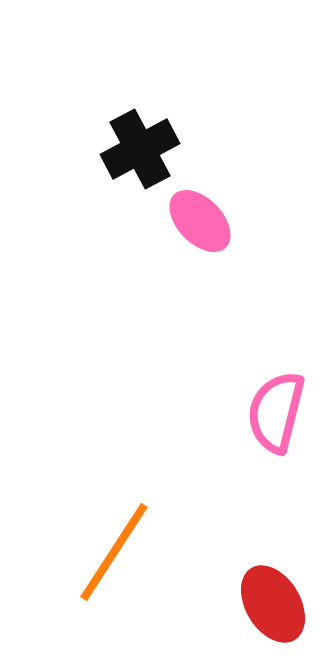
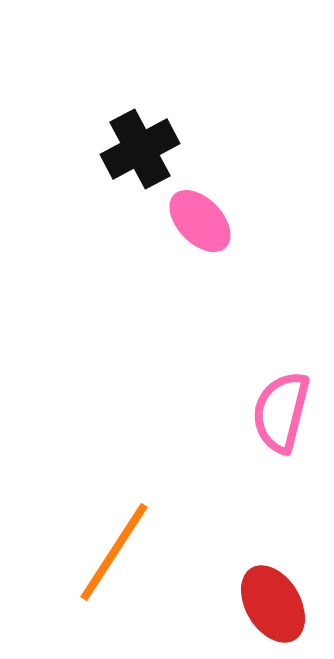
pink semicircle: moved 5 px right
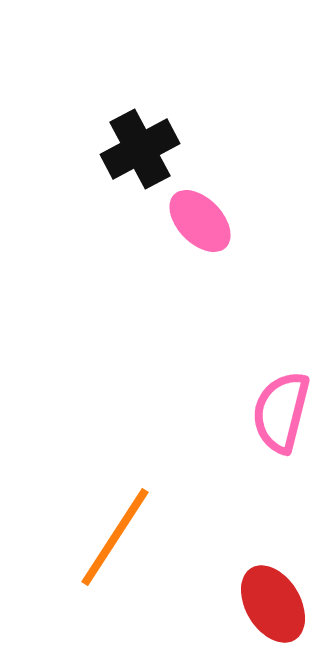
orange line: moved 1 px right, 15 px up
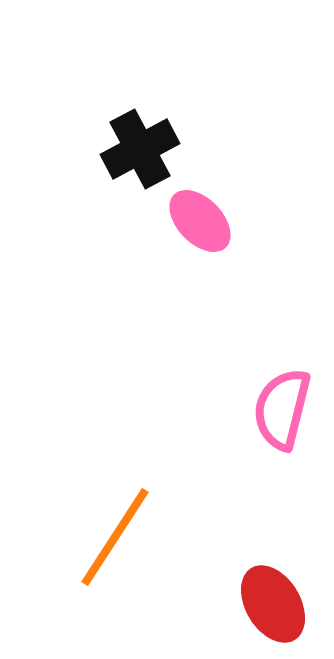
pink semicircle: moved 1 px right, 3 px up
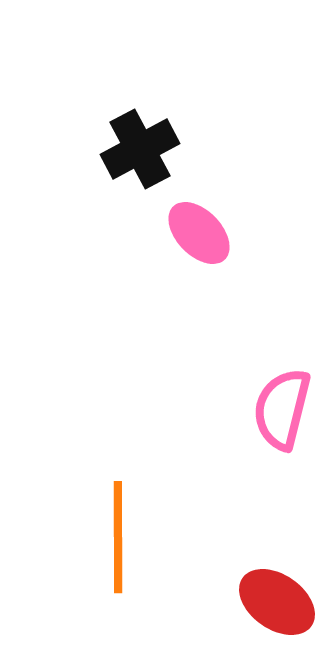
pink ellipse: moved 1 px left, 12 px down
orange line: moved 3 px right; rotated 33 degrees counterclockwise
red ellipse: moved 4 px right, 2 px up; rotated 24 degrees counterclockwise
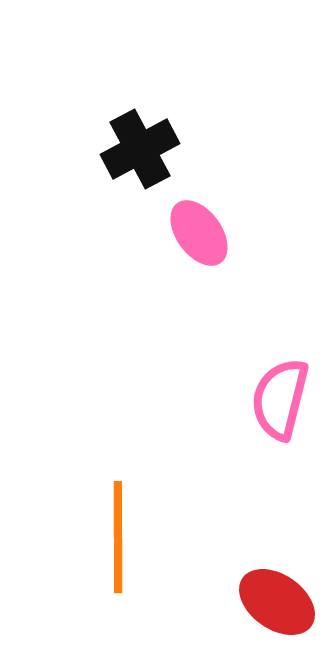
pink ellipse: rotated 8 degrees clockwise
pink semicircle: moved 2 px left, 10 px up
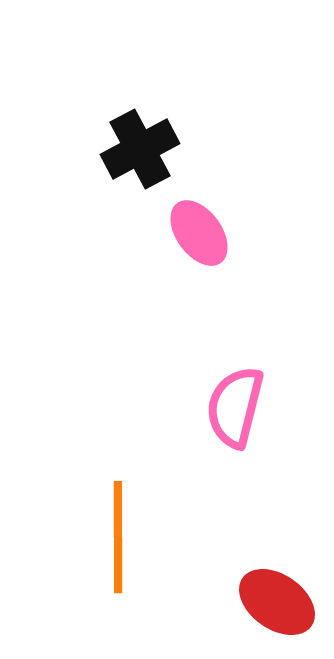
pink semicircle: moved 45 px left, 8 px down
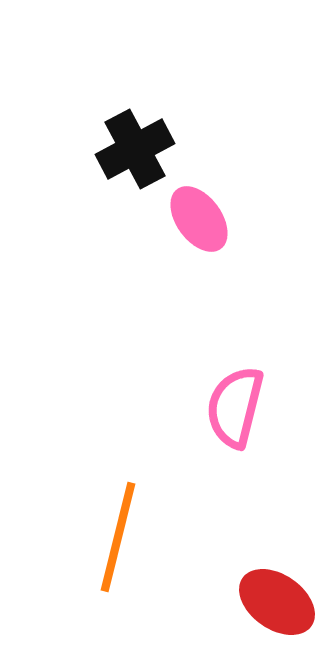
black cross: moved 5 px left
pink ellipse: moved 14 px up
orange line: rotated 14 degrees clockwise
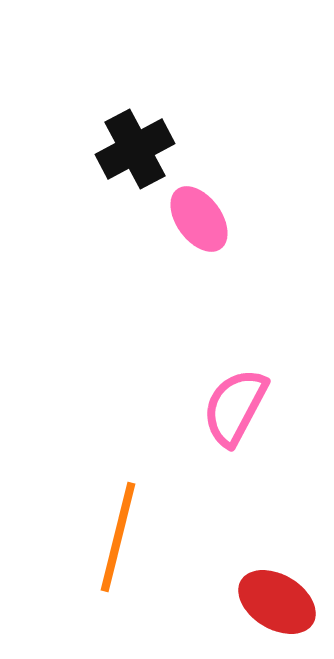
pink semicircle: rotated 14 degrees clockwise
red ellipse: rotated 4 degrees counterclockwise
